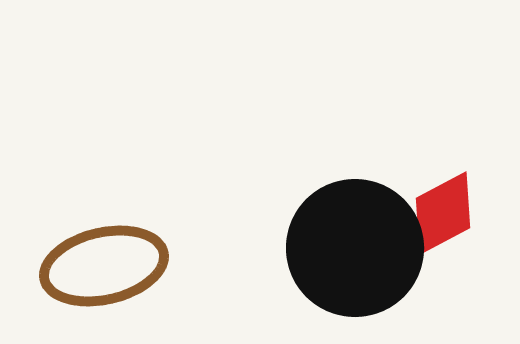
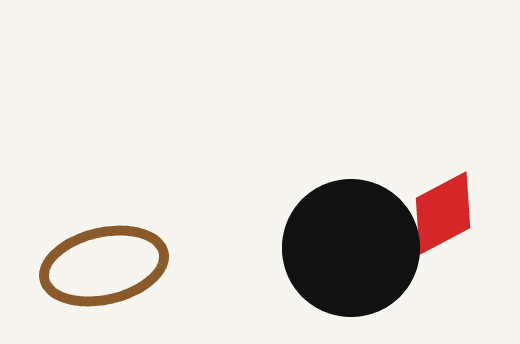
black circle: moved 4 px left
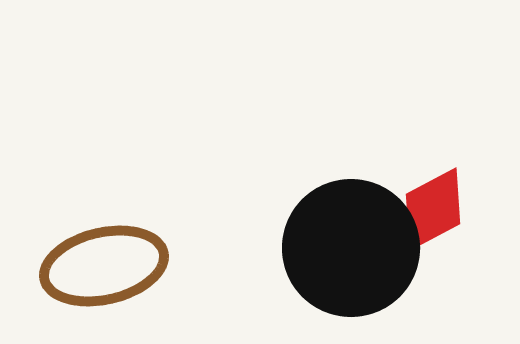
red diamond: moved 10 px left, 4 px up
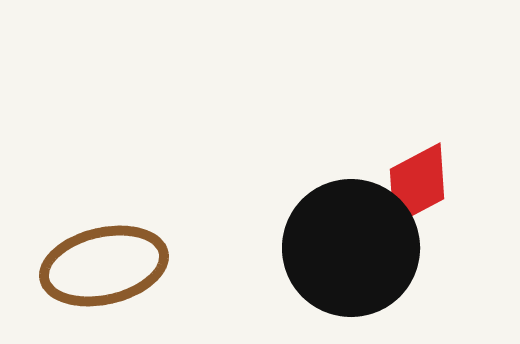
red diamond: moved 16 px left, 25 px up
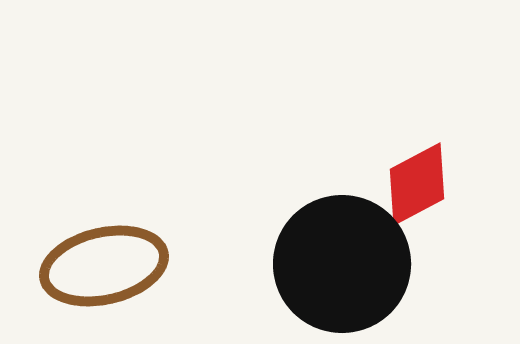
black circle: moved 9 px left, 16 px down
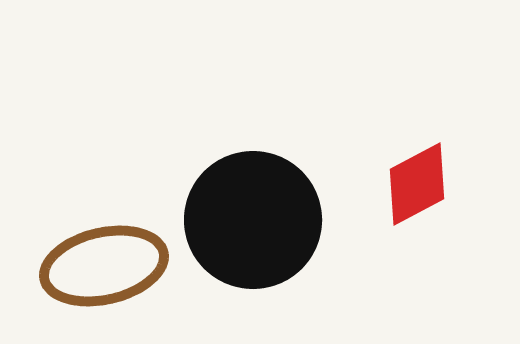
black circle: moved 89 px left, 44 px up
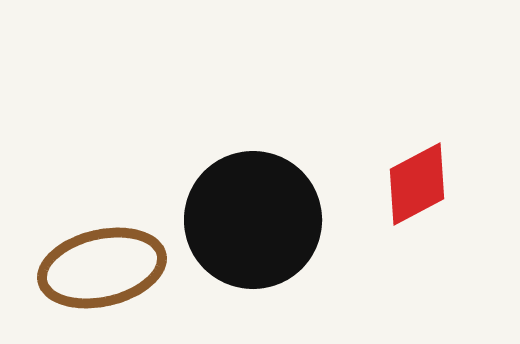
brown ellipse: moved 2 px left, 2 px down
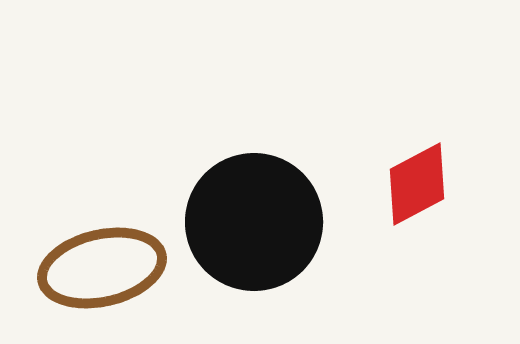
black circle: moved 1 px right, 2 px down
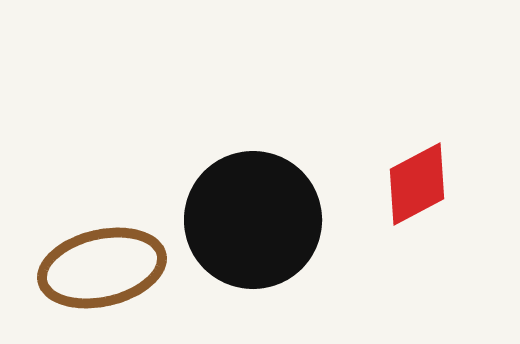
black circle: moved 1 px left, 2 px up
